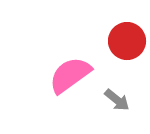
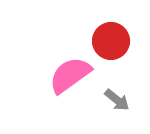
red circle: moved 16 px left
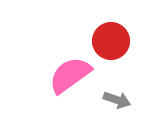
gray arrow: rotated 20 degrees counterclockwise
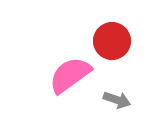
red circle: moved 1 px right
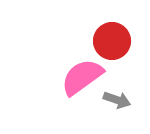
pink semicircle: moved 12 px right, 2 px down
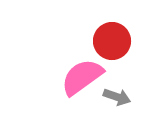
gray arrow: moved 3 px up
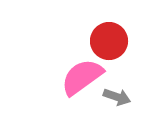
red circle: moved 3 px left
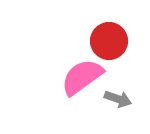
gray arrow: moved 1 px right, 2 px down
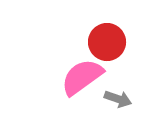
red circle: moved 2 px left, 1 px down
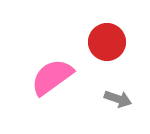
pink semicircle: moved 30 px left
